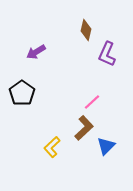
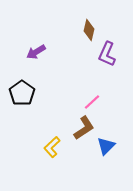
brown diamond: moved 3 px right
brown L-shape: rotated 10 degrees clockwise
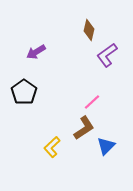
purple L-shape: moved 1 px down; rotated 30 degrees clockwise
black pentagon: moved 2 px right, 1 px up
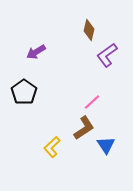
blue triangle: moved 1 px up; rotated 18 degrees counterclockwise
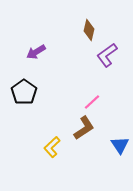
blue triangle: moved 14 px right
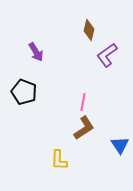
purple arrow: rotated 90 degrees counterclockwise
black pentagon: rotated 15 degrees counterclockwise
pink line: moved 9 px left; rotated 36 degrees counterclockwise
yellow L-shape: moved 7 px right, 13 px down; rotated 45 degrees counterclockwise
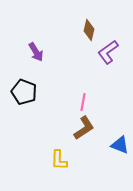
purple L-shape: moved 1 px right, 3 px up
blue triangle: rotated 36 degrees counterclockwise
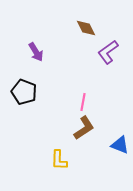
brown diamond: moved 3 px left, 2 px up; rotated 40 degrees counterclockwise
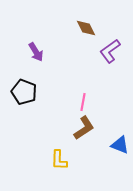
purple L-shape: moved 2 px right, 1 px up
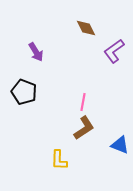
purple L-shape: moved 4 px right
